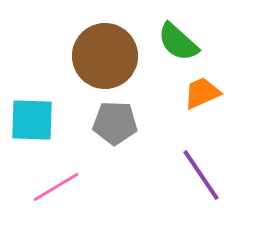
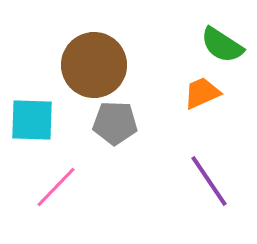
green semicircle: moved 44 px right, 3 px down; rotated 9 degrees counterclockwise
brown circle: moved 11 px left, 9 px down
purple line: moved 8 px right, 6 px down
pink line: rotated 15 degrees counterclockwise
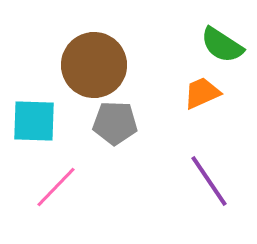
cyan square: moved 2 px right, 1 px down
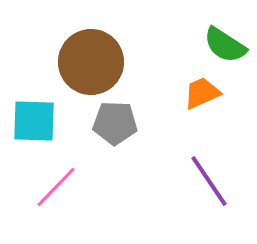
green semicircle: moved 3 px right
brown circle: moved 3 px left, 3 px up
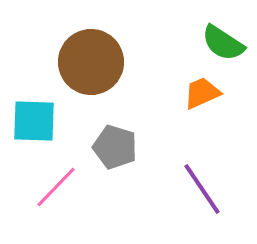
green semicircle: moved 2 px left, 2 px up
gray pentagon: moved 24 px down; rotated 15 degrees clockwise
purple line: moved 7 px left, 8 px down
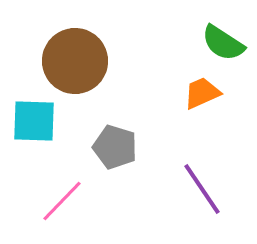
brown circle: moved 16 px left, 1 px up
pink line: moved 6 px right, 14 px down
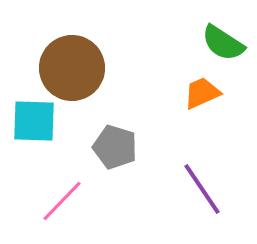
brown circle: moved 3 px left, 7 px down
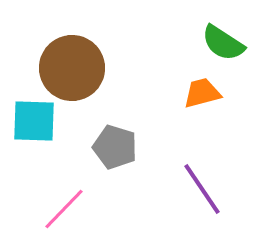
orange trapezoid: rotated 9 degrees clockwise
pink line: moved 2 px right, 8 px down
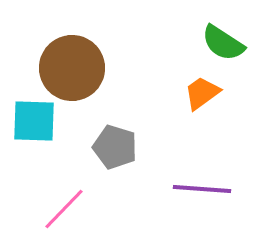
orange trapezoid: rotated 21 degrees counterclockwise
purple line: rotated 52 degrees counterclockwise
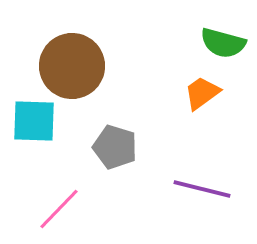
green semicircle: rotated 18 degrees counterclockwise
brown circle: moved 2 px up
purple line: rotated 10 degrees clockwise
pink line: moved 5 px left
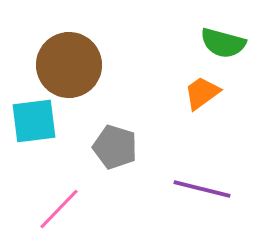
brown circle: moved 3 px left, 1 px up
cyan square: rotated 9 degrees counterclockwise
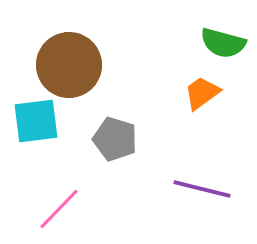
cyan square: moved 2 px right
gray pentagon: moved 8 px up
